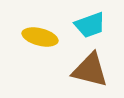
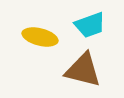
brown triangle: moved 7 px left
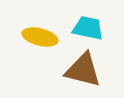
cyan trapezoid: moved 2 px left, 3 px down; rotated 148 degrees counterclockwise
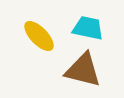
yellow ellipse: moved 1 px left, 1 px up; rotated 32 degrees clockwise
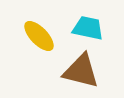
brown triangle: moved 2 px left, 1 px down
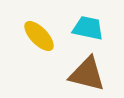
brown triangle: moved 6 px right, 3 px down
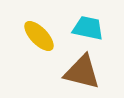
brown triangle: moved 5 px left, 2 px up
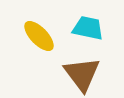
brown triangle: moved 2 px down; rotated 39 degrees clockwise
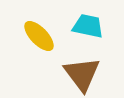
cyan trapezoid: moved 2 px up
